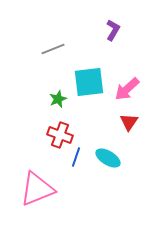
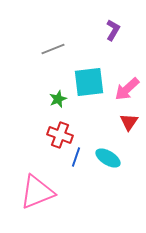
pink triangle: moved 3 px down
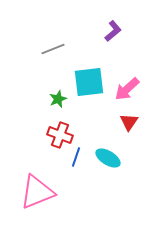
purple L-shape: moved 1 px down; rotated 20 degrees clockwise
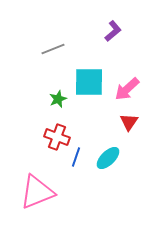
cyan square: rotated 8 degrees clockwise
red cross: moved 3 px left, 2 px down
cyan ellipse: rotated 75 degrees counterclockwise
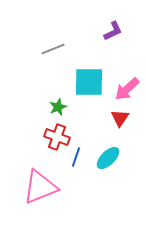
purple L-shape: rotated 15 degrees clockwise
green star: moved 8 px down
red triangle: moved 9 px left, 4 px up
pink triangle: moved 3 px right, 5 px up
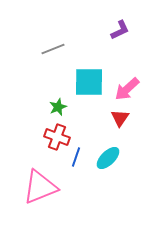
purple L-shape: moved 7 px right, 1 px up
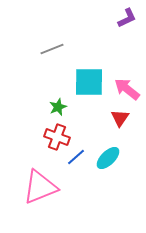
purple L-shape: moved 7 px right, 12 px up
gray line: moved 1 px left
pink arrow: rotated 80 degrees clockwise
blue line: rotated 30 degrees clockwise
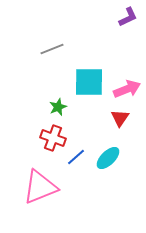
purple L-shape: moved 1 px right, 1 px up
pink arrow: rotated 120 degrees clockwise
red cross: moved 4 px left, 1 px down
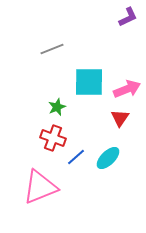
green star: moved 1 px left
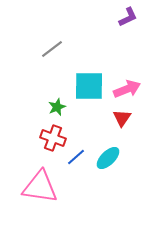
gray line: rotated 15 degrees counterclockwise
cyan square: moved 4 px down
red triangle: moved 2 px right
pink triangle: rotated 30 degrees clockwise
